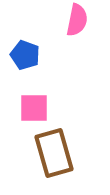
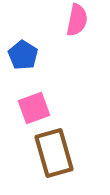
blue pentagon: moved 2 px left; rotated 12 degrees clockwise
pink square: rotated 20 degrees counterclockwise
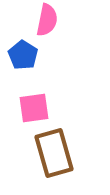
pink semicircle: moved 30 px left
pink square: rotated 12 degrees clockwise
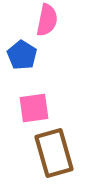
blue pentagon: moved 1 px left
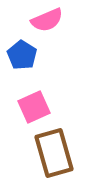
pink semicircle: rotated 56 degrees clockwise
pink square: moved 1 px up; rotated 16 degrees counterclockwise
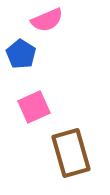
blue pentagon: moved 1 px left, 1 px up
brown rectangle: moved 17 px right
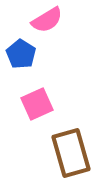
pink semicircle: rotated 8 degrees counterclockwise
pink square: moved 3 px right, 3 px up
